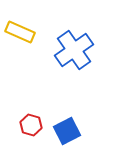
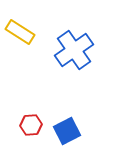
yellow rectangle: rotated 8 degrees clockwise
red hexagon: rotated 20 degrees counterclockwise
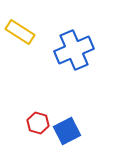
blue cross: rotated 12 degrees clockwise
red hexagon: moved 7 px right, 2 px up; rotated 20 degrees clockwise
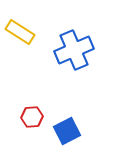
red hexagon: moved 6 px left, 6 px up; rotated 20 degrees counterclockwise
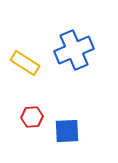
yellow rectangle: moved 5 px right, 31 px down
blue square: rotated 24 degrees clockwise
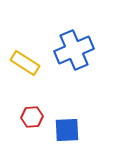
blue square: moved 1 px up
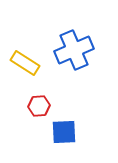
red hexagon: moved 7 px right, 11 px up
blue square: moved 3 px left, 2 px down
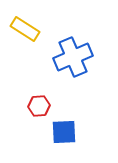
blue cross: moved 1 px left, 7 px down
yellow rectangle: moved 34 px up
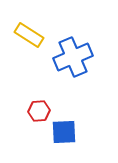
yellow rectangle: moved 4 px right, 6 px down
red hexagon: moved 5 px down
